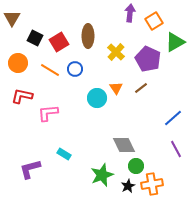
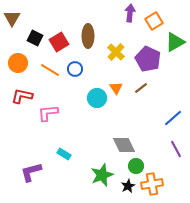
purple L-shape: moved 1 px right, 3 px down
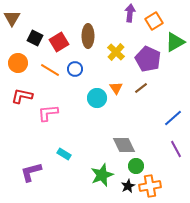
orange cross: moved 2 px left, 2 px down
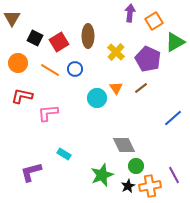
purple line: moved 2 px left, 26 px down
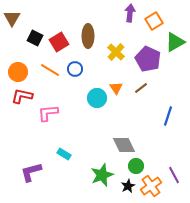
orange circle: moved 9 px down
blue line: moved 5 px left, 2 px up; rotated 30 degrees counterclockwise
orange cross: moved 1 px right; rotated 25 degrees counterclockwise
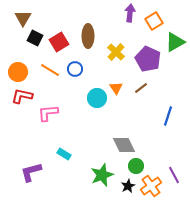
brown triangle: moved 11 px right
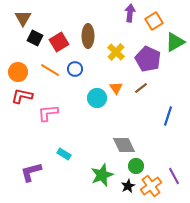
purple line: moved 1 px down
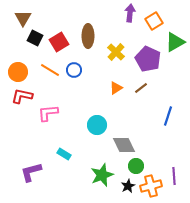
blue circle: moved 1 px left, 1 px down
orange triangle: rotated 32 degrees clockwise
cyan circle: moved 27 px down
purple line: rotated 24 degrees clockwise
orange cross: rotated 20 degrees clockwise
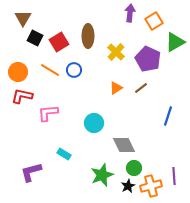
cyan circle: moved 3 px left, 2 px up
green circle: moved 2 px left, 2 px down
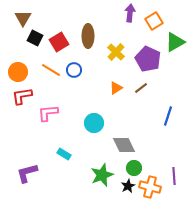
orange line: moved 1 px right
red L-shape: rotated 20 degrees counterclockwise
purple L-shape: moved 4 px left, 1 px down
orange cross: moved 1 px left, 1 px down; rotated 30 degrees clockwise
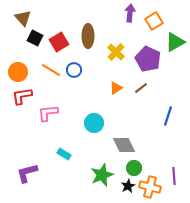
brown triangle: rotated 12 degrees counterclockwise
